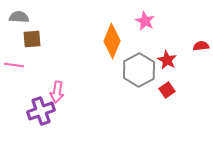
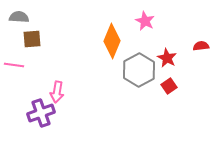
red star: moved 2 px up
red square: moved 2 px right, 4 px up
purple cross: moved 2 px down
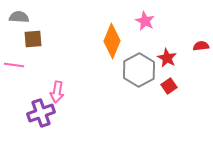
brown square: moved 1 px right
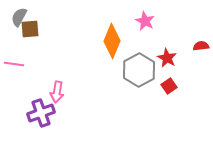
gray semicircle: rotated 66 degrees counterclockwise
brown square: moved 3 px left, 10 px up
pink line: moved 1 px up
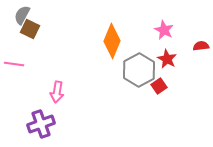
gray semicircle: moved 3 px right, 2 px up
pink star: moved 19 px right, 9 px down
brown square: rotated 30 degrees clockwise
red star: moved 1 px down
red square: moved 10 px left
purple cross: moved 11 px down
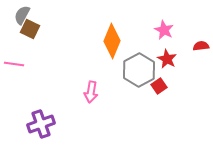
pink arrow: moved 34 px right
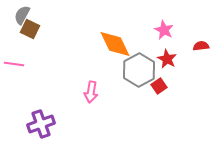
orange diamond: moved 3 px right, 3 px down; rotated 48 degrees counterclockwise
